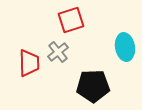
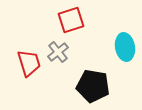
red trapezoid: rotated 16 degrees counterclockwise
black pentagon: rotated 12 degrees clockwise
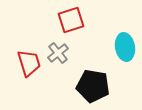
gray cross: moved 1 px down
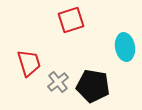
gray cross: moved 29 px down
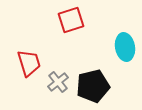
black pentagon: rotated 24 degrees counterclockwise
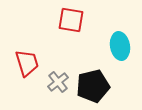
red square: rotated 28 degrees clockwise
cyan ellipse: moved 5 px left, 1 px up
red trapezoid: moved 2 px left
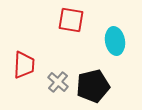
cyan ellipse: moved 5 px left, 5 px up
red trapezoid: moved 3 px left, 2 px down; rotated 20 degrees clockwise
gray cross: rotated 10 degrees counterclockwise
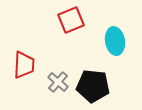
red square: rotated 32 degrees counterclockwise
black pentagon: rotated 20 degrees clockwise
